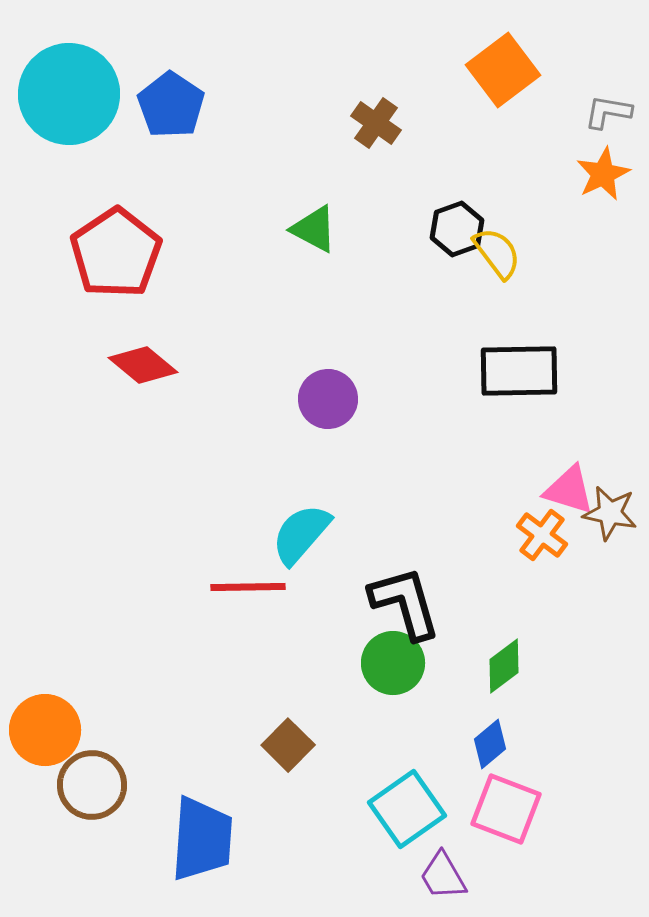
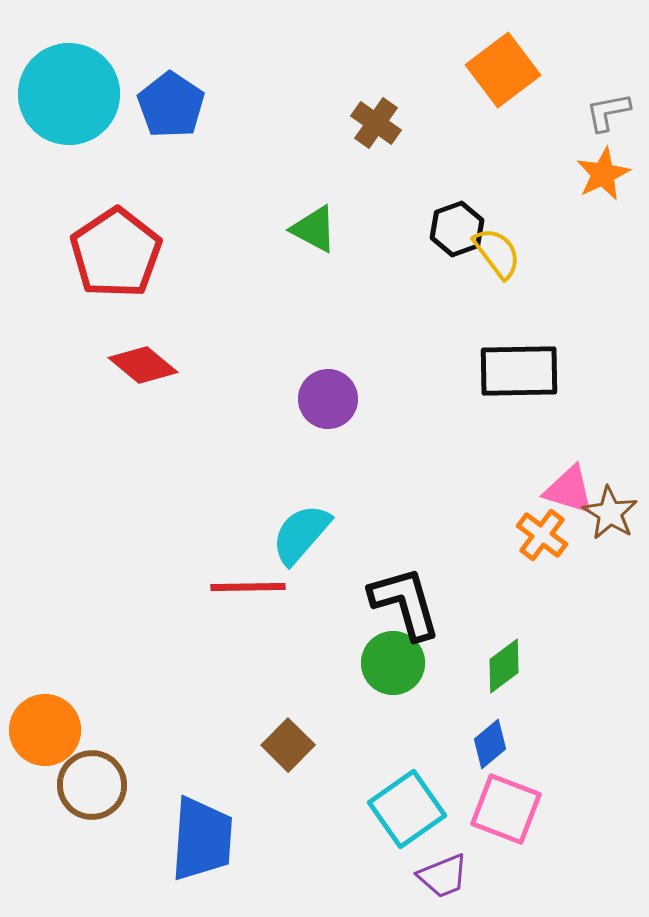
gray L-shape: rotated 21 degrees counterclockwise
brown star: rotated 20 degrees clockwise
purple trapezoid: rotated 82 degrees counterclockwise
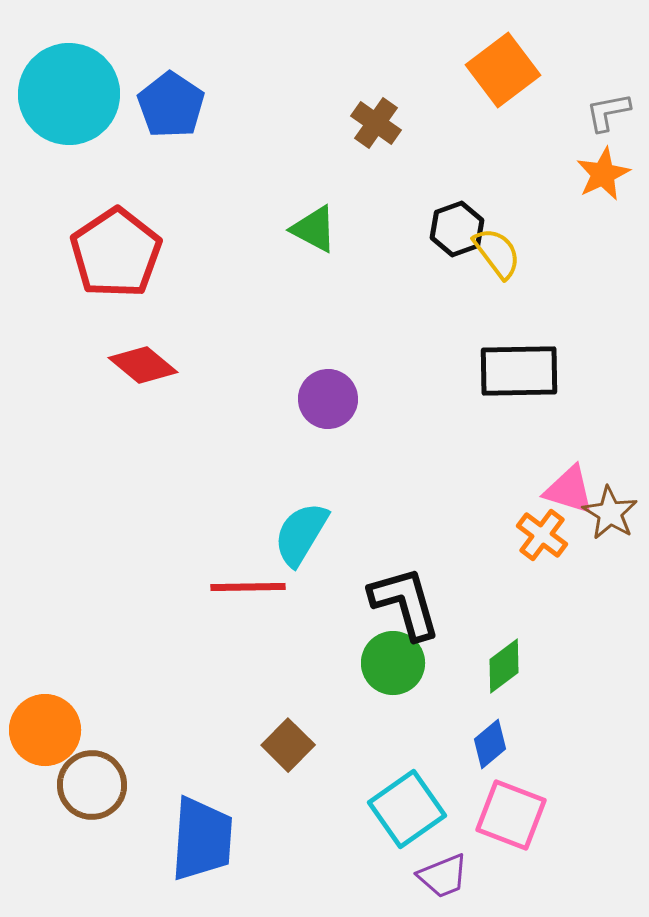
cyan semicircle: rotated 10 degrees counterclockwise
pink square: moved 5 px right, 6 px down
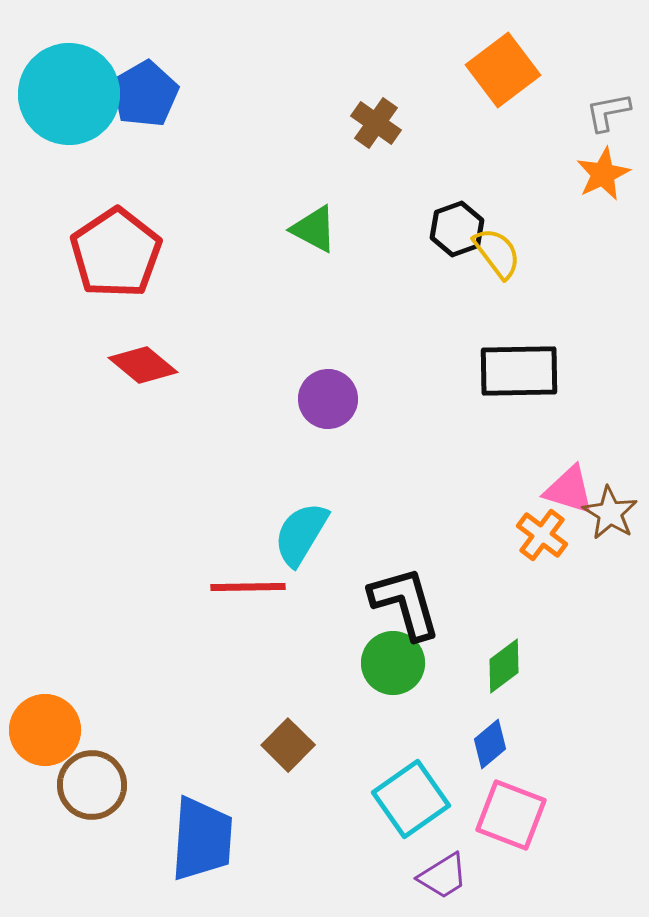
blue pentagon: moved 26 px left, 11 px up; rotated 8 degrees clockwise
cyan square: moved 4 px right, 10 px up
purple trapezoid: rotated 10 degrees counterclockwise
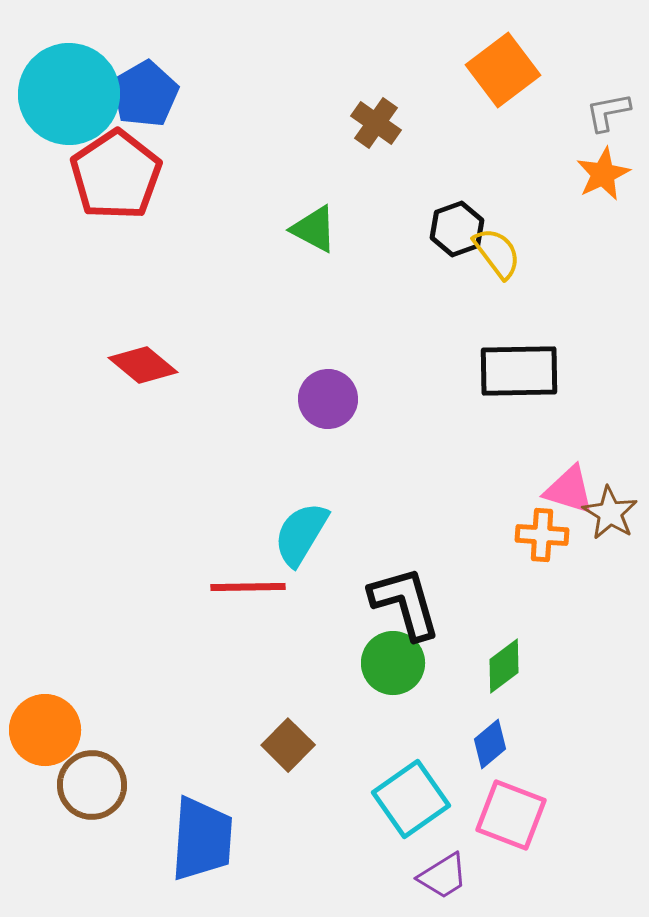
red pentagon: moved 78 px up
orange cross: rotated 33 degrees counterclockwise
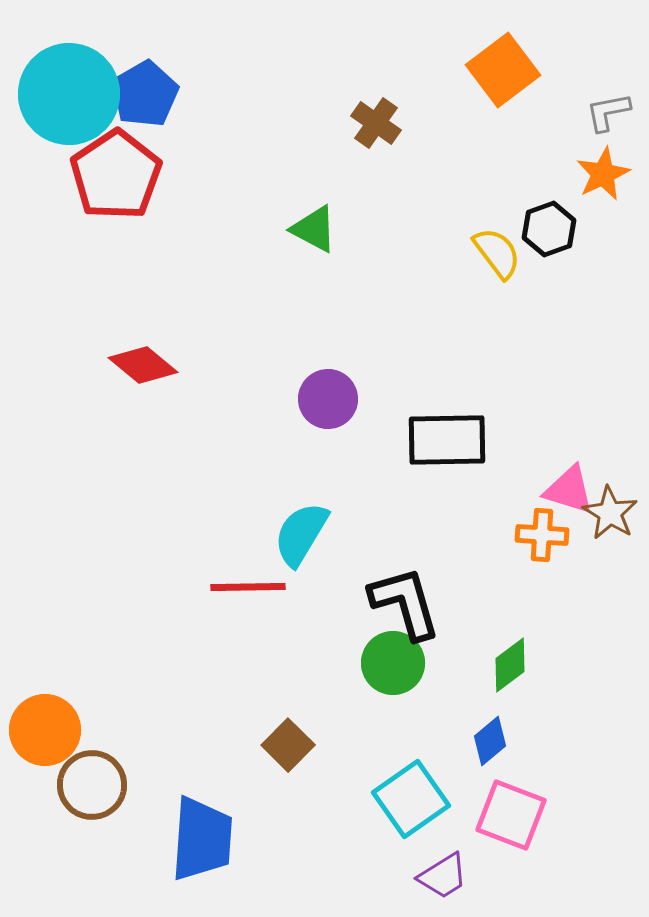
black hexagon: moved 92 px right
black rectangle: moved 72 px left, 69 px down
green diamond: moved 6 px right, 1 px up
blue diamond: moved 3 px up
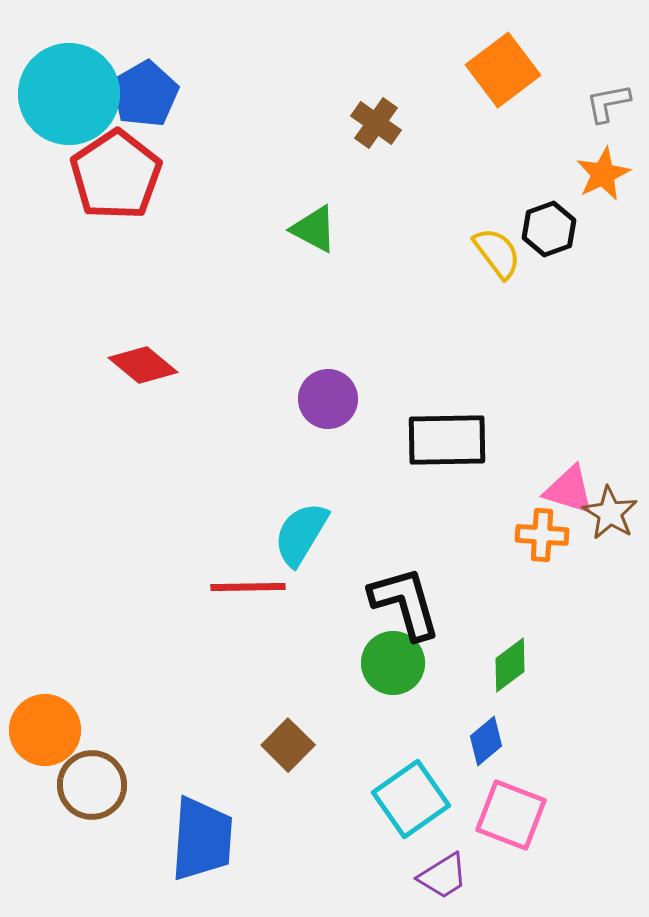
gray L-shape: moved 9 px up
blue diamond: moved 4 px left
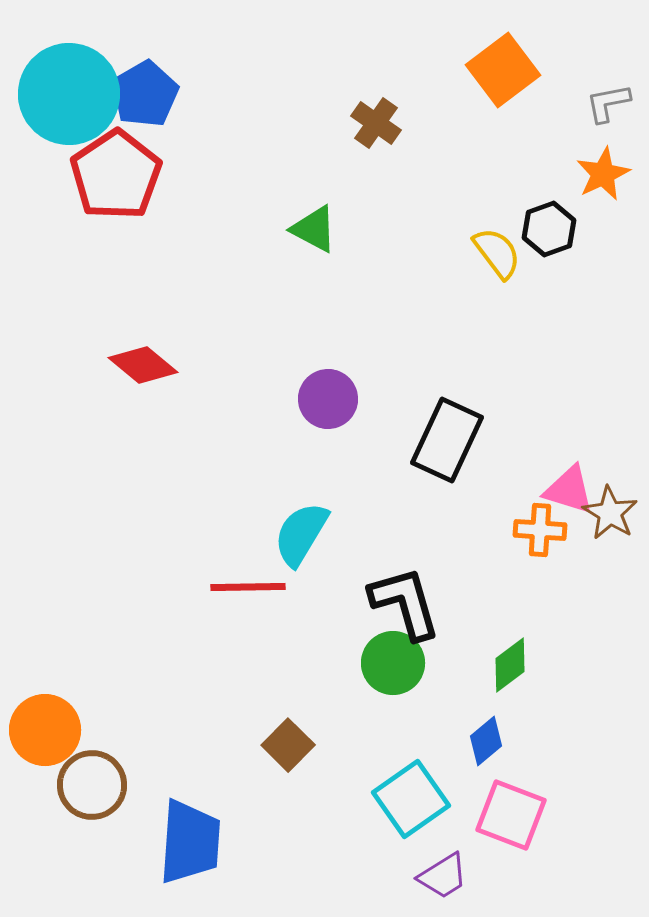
black rectangle: rotated 64 degrees counterclockwise
orange cross: moved 2 px left, 5 px up
blue trapezoid: moved 12 px left, 3 px down
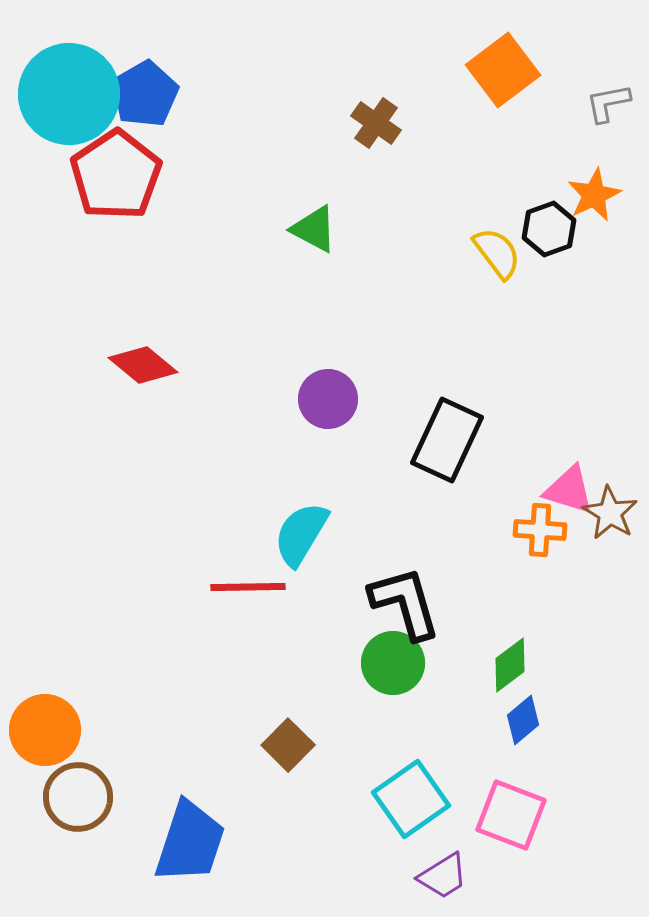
orange star: moved 9 px left, 21 px down
blue diamond: moved 37 px right, 21 px up
brown circle: moved 14 px left, 12 px down
blue trapezoid: rotated 14 degrees clockwise
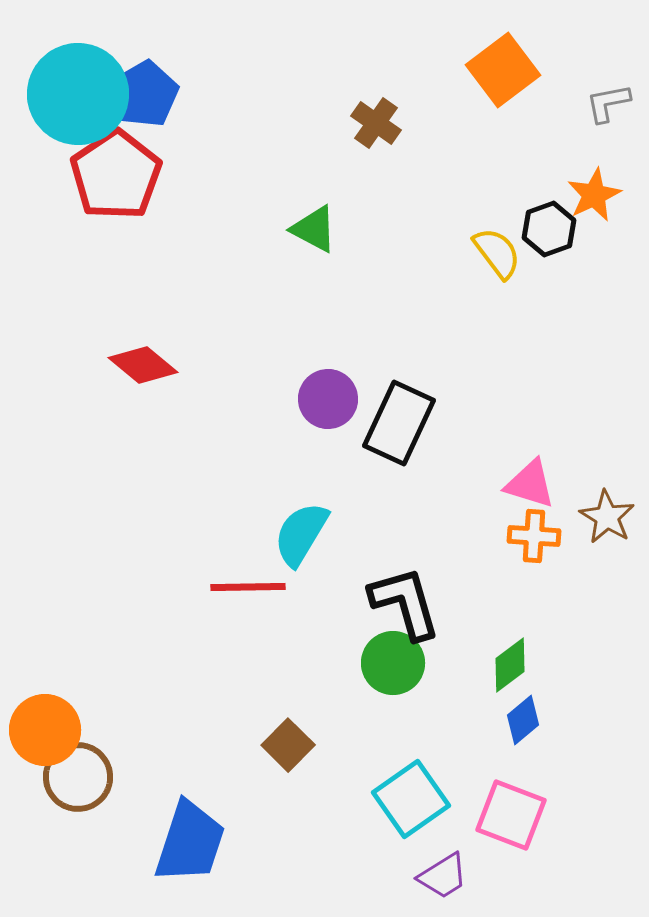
cyan circle: moved 9 px right
black rectangle: moved 48 px left, 17 px up
pink triangle: moved 39 px left, 6 px up
brown star: moved 3 px left, 4 px down
orange cross: moved 6 px left, 6 px down
brown circle: moved 20 px up
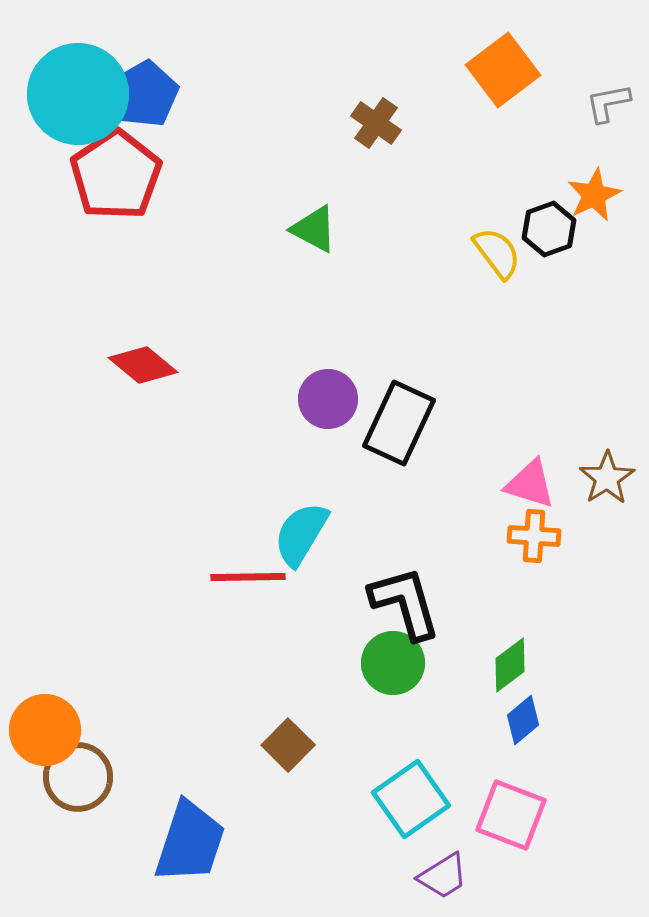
brown star: moved 39 px up; rotated 8 degrees clockwise
red line: moved 10 px up
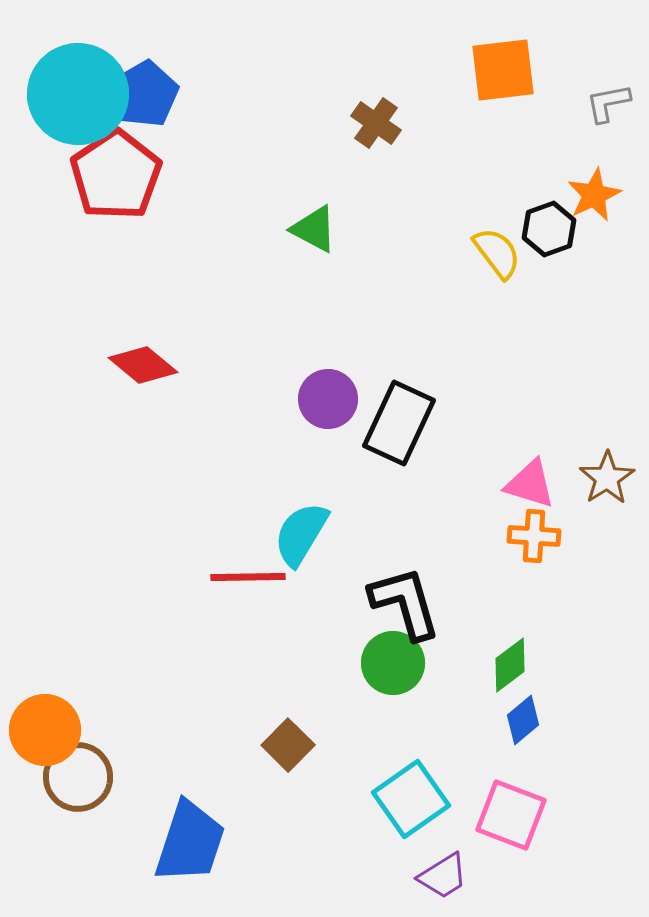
orange square: rotated 30 degrees clockwise
